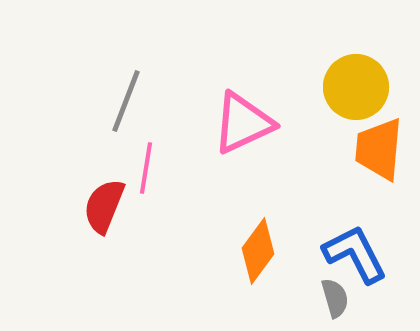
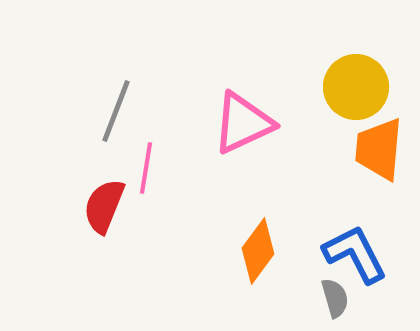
gray line: moved 10 px left, 10 px down
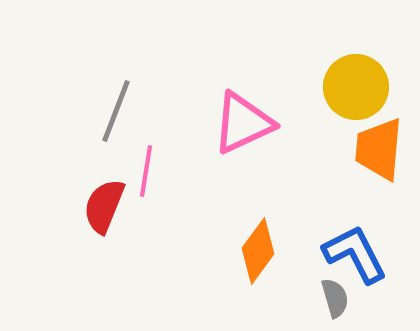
pink line: moved 3 px down
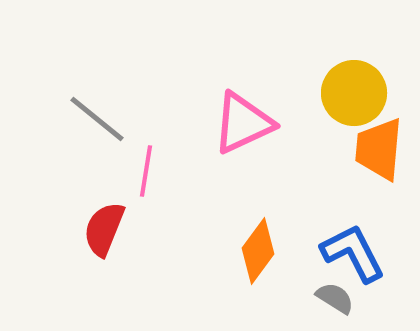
yellow circle: moved 2 px left, 6 px down
gray line: moved 19 px left, 8 px down; rotated 72 degrees counterclockwise
red semicircle: moved 23 px down
blue L-shape: moved 2 px left, 1 px up
gray semicircle: rotated 42 degrees counterclockwise
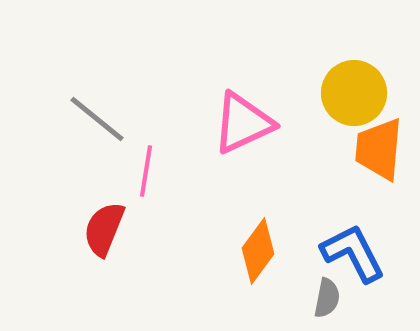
gray semicircle: moved 8 px left; rotated 69 degrees clockwise
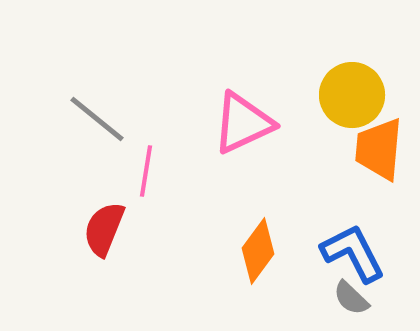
yellow circle: moved 2 px left, 2 px down
gray semicircle: moved 24 px right; rotated 123 degrees clockwise
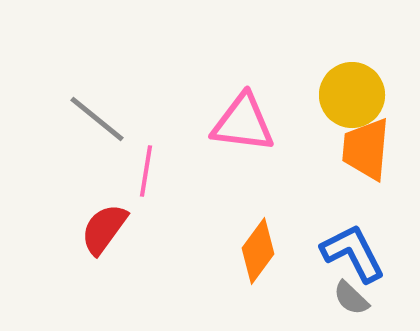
pink triangle: rotated 32 degrees clockwise
orange trapezoid: moved 13 px left
red semicircle: rotated 14 degrees clockwise
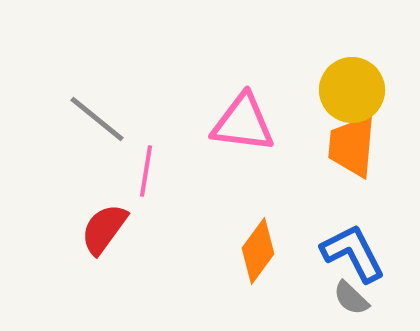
yellow circle: moved 5 px up
orange trapezoid: moved 14 px left, 3 px up
